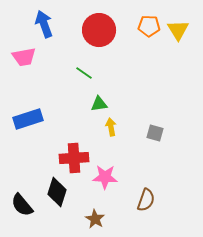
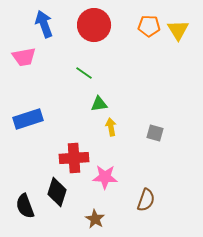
red circle: moved 5 px left, 5 px up
black semicircle: moved 3 px right, 1 px down; rotated 20 degrees clockwise
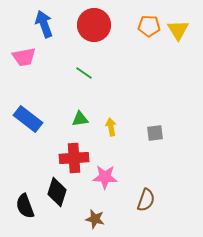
green triangle: moved 19 px left, 15 px down
blue rectangle: rotated 56 degrees clockwise
gray square: rotated 24 degrees counterclockwise
brown star: rotated 18 degrees counterclockwise
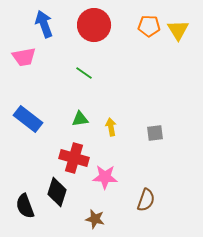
red cross: rotated 20 degrees clockwise
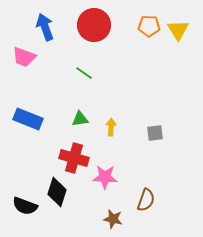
blue arrow: moved 1 px right, 3 px down
pink trapezoid: rotated 30 degrees clockwise
blue rectangle: rotated 16 degrees counterclockwise
yellow arrow: rotated 12 degrees clockwise
black semicircle: rotated 50 degrees counterclockwise
brown star: moved 18 px right
